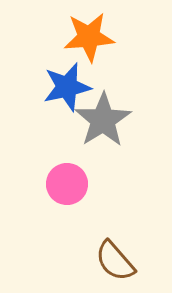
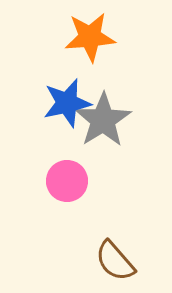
orange star: moved 1 px right
blue star: moved 16 px down
pink circle: moved 3 px up
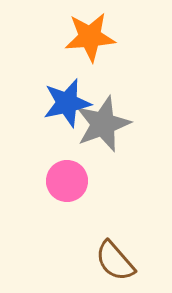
gray star: moved 4 px down; rotated 12 degrees clockwise
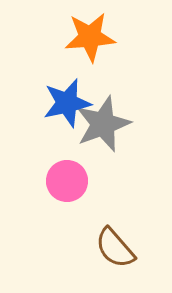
brown semicircle: moved 13 px up
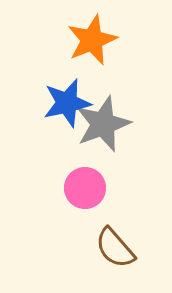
orange star: moved 2 px right, 3 px down; rotated 18 degrees counterclockwise
pink circle: moved 18 px right, 7 px down
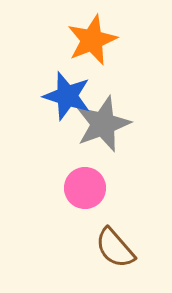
blue star: moved 7 px up; rotated 30 degrees clockwise
